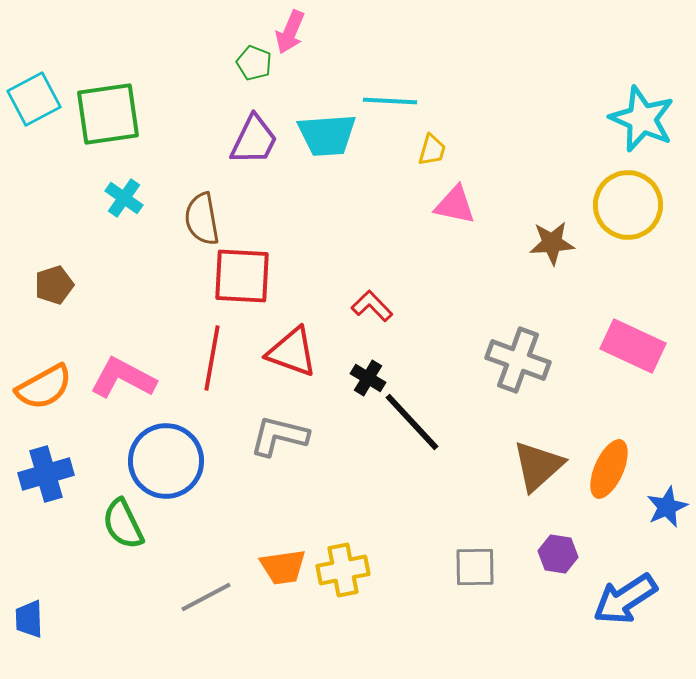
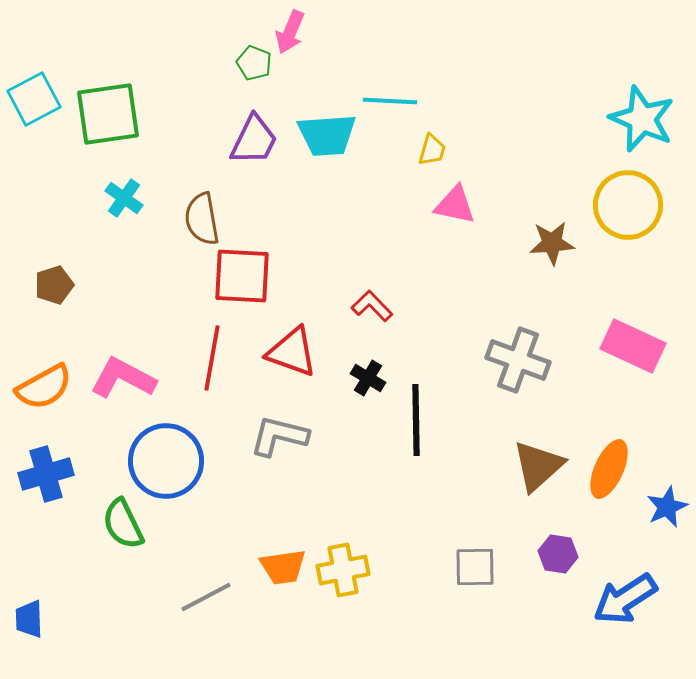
black line: moved 4 px right, 2 px up; rotated 42 degrees clockwise
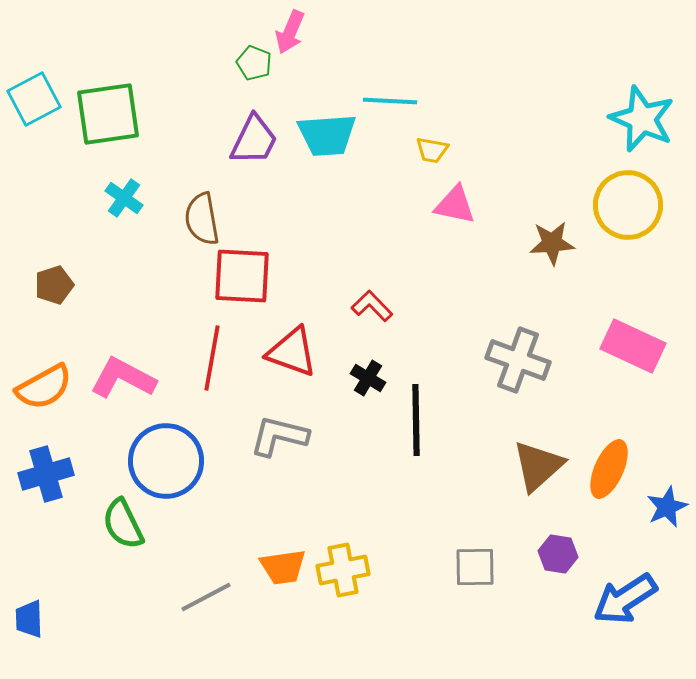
yellow trapezoid: rotated 84 degrees clockwise
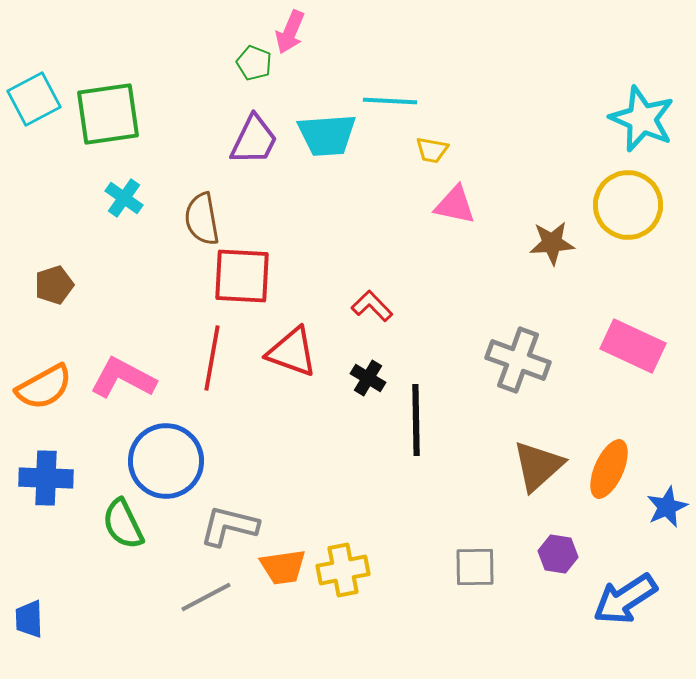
gray L-shape: moved 50 px left, 90 px down
blue cross: moved 4 px down; rotated 18 degrees clockwise
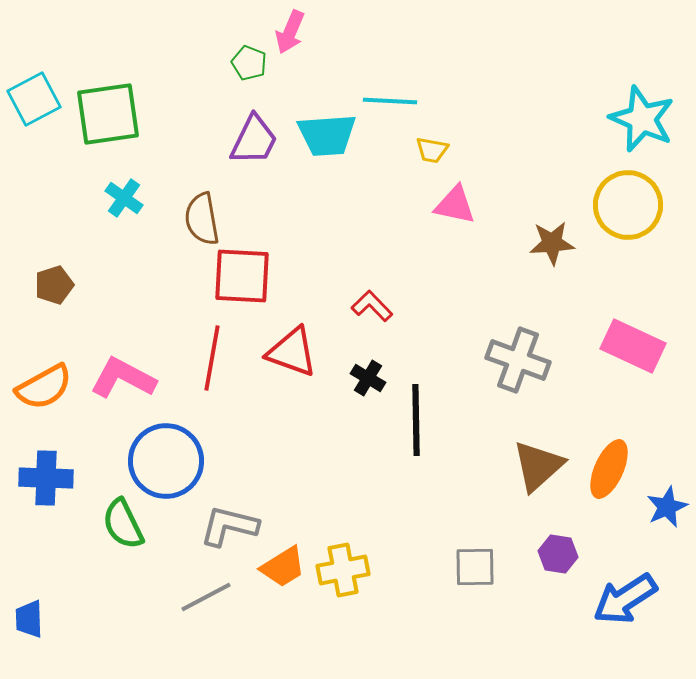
green pentagon: moved 5 px left
orange trapezoid: rotated 24 degrees counterclockwise
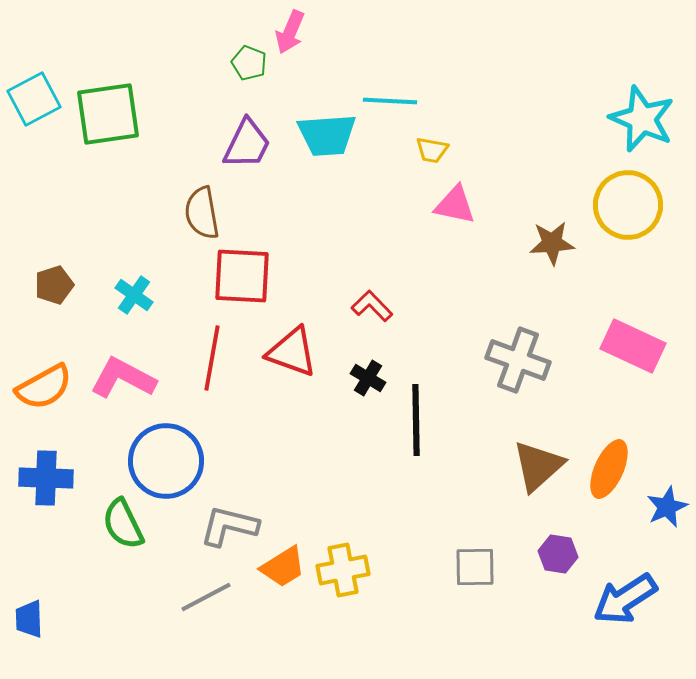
purple trapezoid: moved 7 px left, 4 px down
cyan cross: moved 10 px right, 97 px down
brown semicircle: moved 6 px up
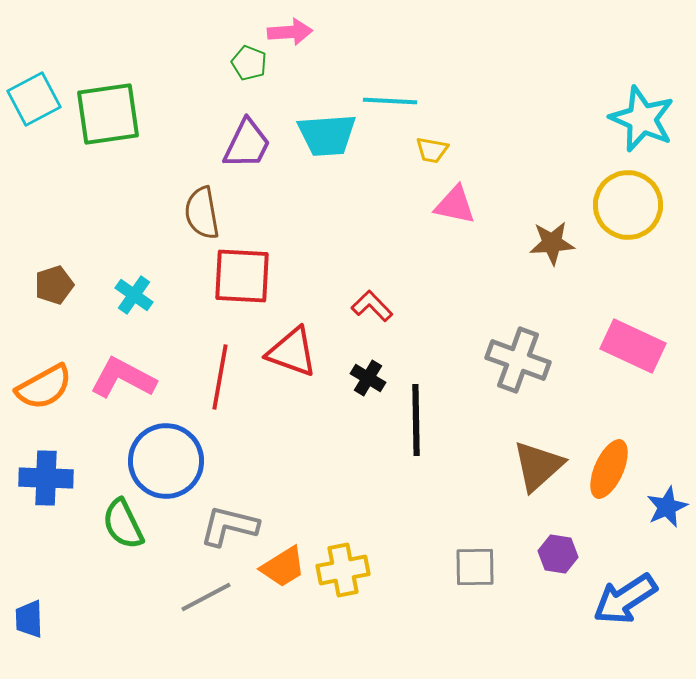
pink arrow: rotated 117 degrees counterclockwise
red line: moved 8 px right, 19 px down
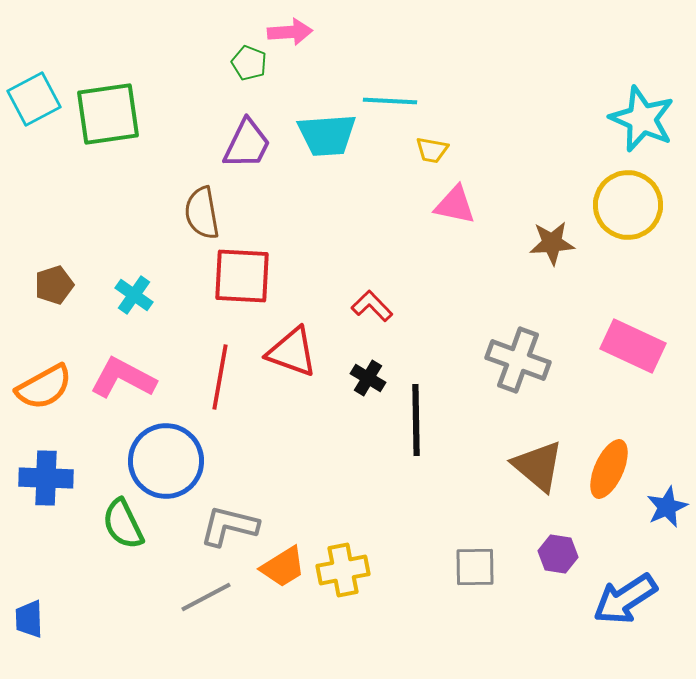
brown triangle: rotated 38 degrees counterclockwise
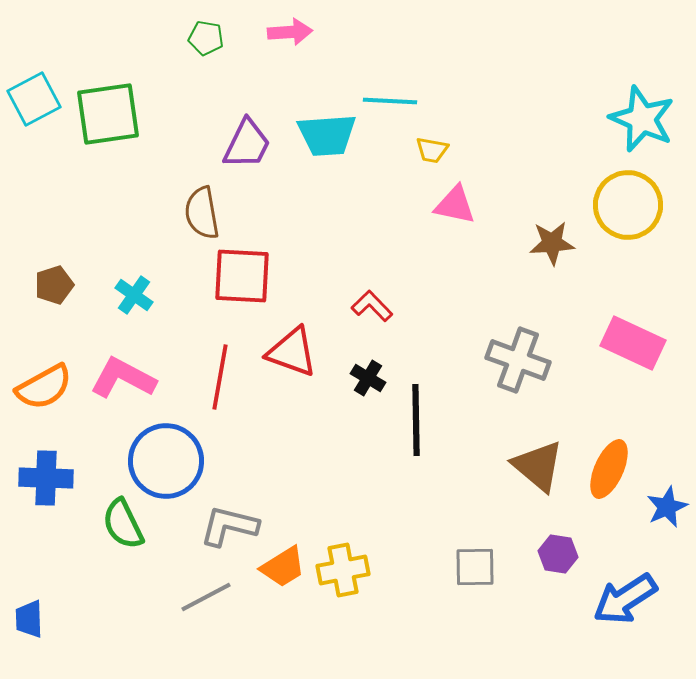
green pentagon: moved 43 px left, 25 px up; rotated 12 degrees counterclockwise
pink rectangle: moved 3 px up
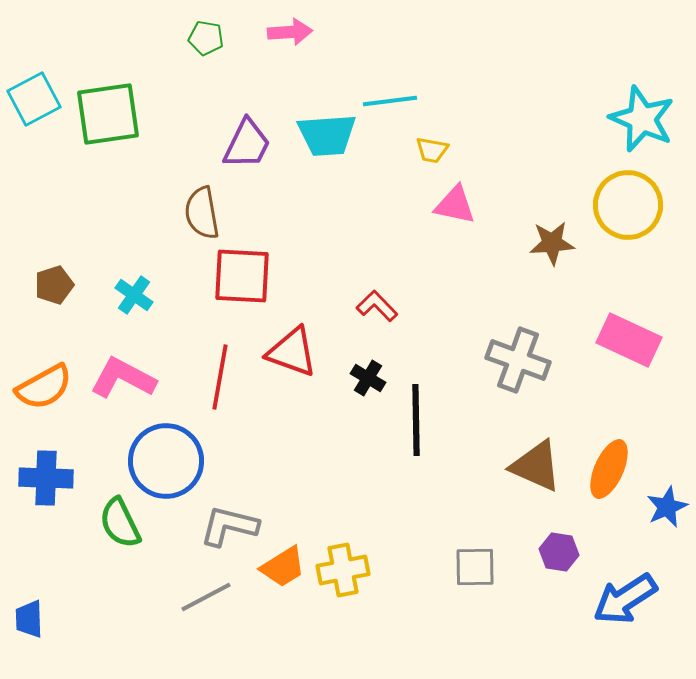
cyan line: rotated 10 degrees counterclockwise
red L-shape: moved 5 px right
pink rectangle: moved 4 px left, 3 px up
brown triangle: moved 2 px left; rotated 16 degrees counterclockwise
green semicircle: moved 3 px left, 1 px up
purple hexagon: moved 1 px right, 2 px up
